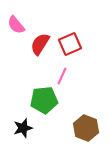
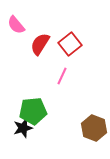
red square: rotated 15 degrees counterclockwise
green pentagon: moved 11 px left, 11 px down
brown hexagon: moved 8 px right
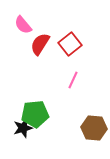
pink semicircle: moved 7 px right
pink line: moved 11 px right, 4 px down
green pentagon: moved 2 px right, 3 px down
brown hexagon: rotated 15 degrees counterclockwise
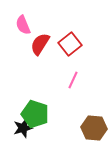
pink semicircle: rotated 18 degrees clockwise
green pentagon: rotated 24 degrees clockwise
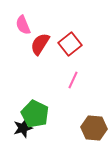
green pentagon: rotated 8 degrees clockwise
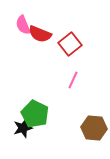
red semicircle: moved 10 px up; rotated 100 degrees counterclockwise
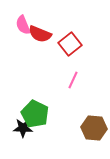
black star: rotated 18 degrees clockwise
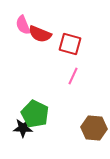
red square: rotated 35 degrees counterclockwise
pink line: moved 4 px up
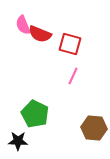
black star: moved 5 px left, 13 px down
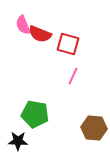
red square: moved 2 px left
green pentagon: rotated 16 degrees counterclockwise
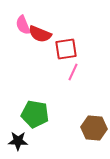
red square: moved 2 px left, 5 px down; rotated 25 degrees counterclockwise
pink line: moved 4 px up
